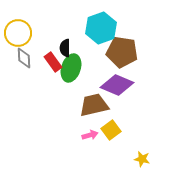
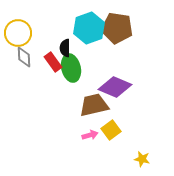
cyan hexagon: moved 12 px left
brown pentagon: moved 5 px left, 24 px up
gray diamond: moved 1 px up
green ellipse: rotated 32 degrees counterclockwise
purple diamond: moved 2 px left, 2 px down
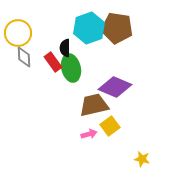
yellow square: moved 1 px left, 4 px up
pink arrow: moved 1 px left, 1 px up
